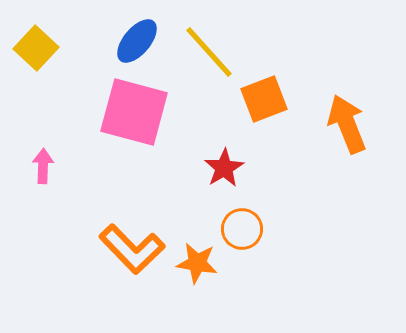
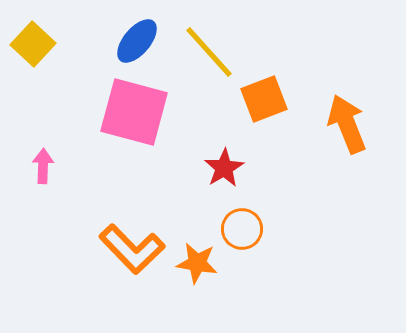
yellow square: moved 3 px left, 4 px up
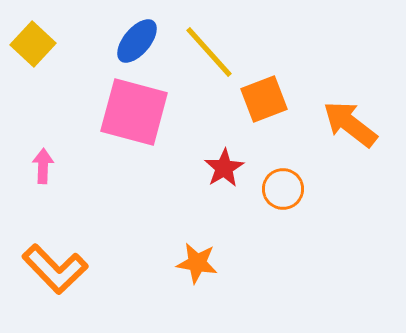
orange arrow: moved 3 px right; rotated 30 degrees counterclockwise
orange circle: moved 41 px right, 40 px up
orange L-shape: moved 77 px left, 20 px down
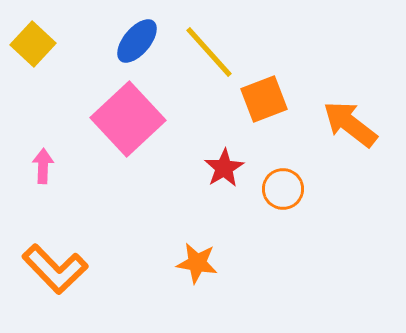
pink square: moved 6 px left, 7 px down; rotated 32 degrees clockwise
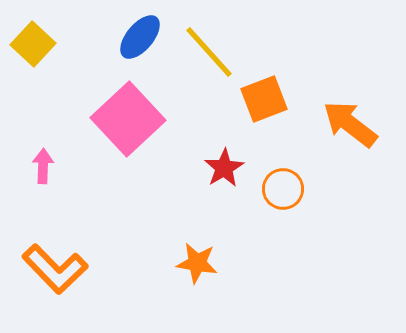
blue ellipse: moved 3 px right, 4 px up
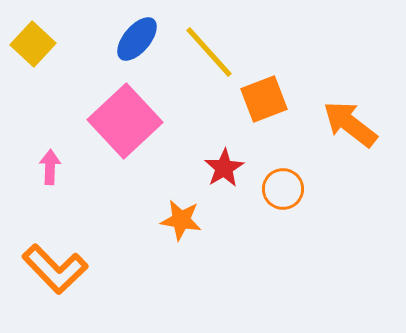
blue ellipse: moved 3 px left, 2 px down
pink square: moved 3 px left, 2 px down
pink arrow: moved 7 px right, 1 px down
orange star: moved 16 px left, 43 px up
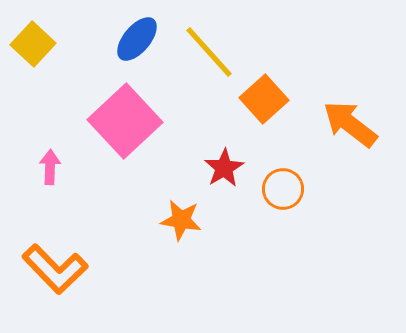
orange square: rotated 21 degrees counterclockwise
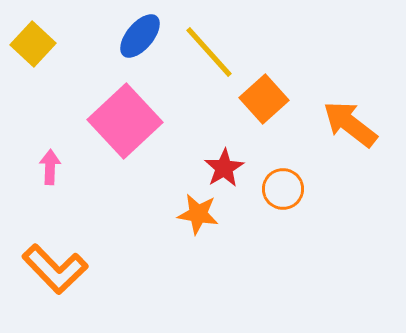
blue ellipse: moved 3 px right, 3 px up
orange star: moved 17 px right, 6 px up
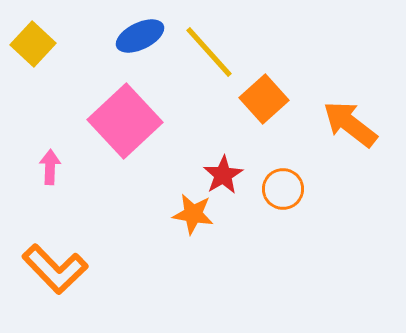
blue ellipse: rotated 24 degrees clockwise
red star: moved 1 px left, 7 px down
orange star: moved 5 px left
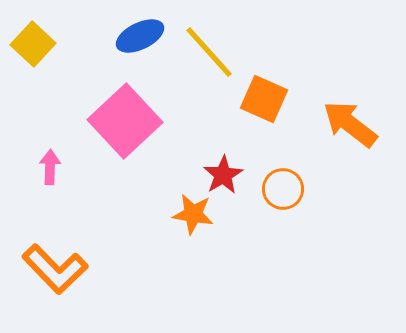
orange square: rotated 24 degrees counterclockwise
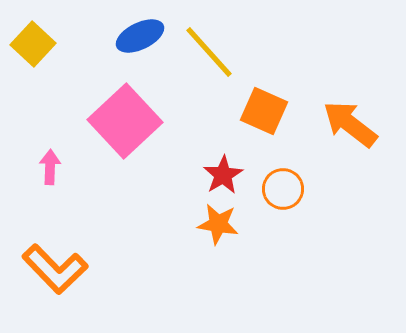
orange square: moved 12 px down
orange star: moved 25 px right, 10 px down
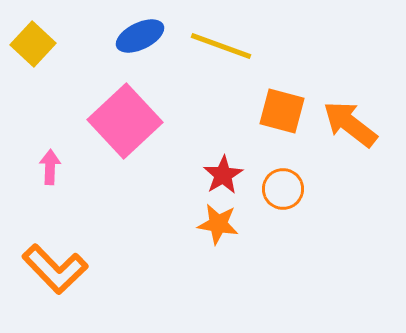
yellow line: moved 12 px right, 6 px up; rotated 28 degrees counterclockwise
orange square: moved 18 px right; rotated 9 degrees counterclockwise
